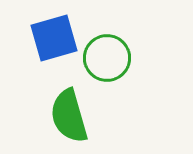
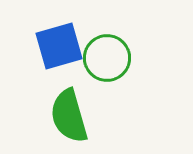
blue square: moved 5 px right, 8 px down
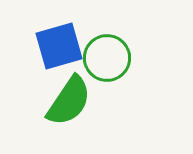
green semicircle: moved 15 px up; rotated 130 degrees counterclockwise
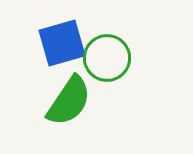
blue square: moved 3 px right, 3 px up
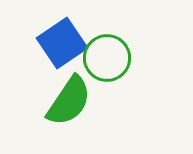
blue square: rotated 18 degrees counterclockwise
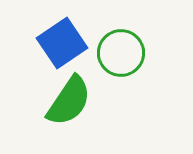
green circle: moved 14 px right, 5 px up
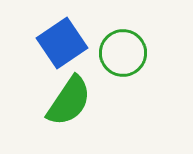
green circle: moved 2 px right
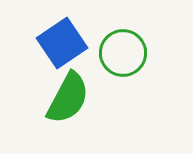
green semicircle: moved 1 px left, 3 px up; rotated 6 degrees counterclockwise
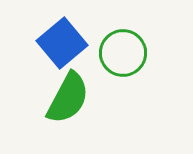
blue square: rotated 6 degrees counterclockwise
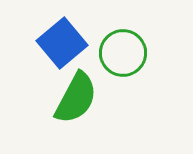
green semicircle: moved 8 px right
